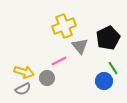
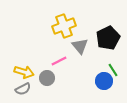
green line: moved 2 px down
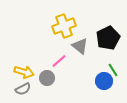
gray triangle: rotated 12 degrees counterclockwise
pink line: rotated 14 degrees counterclockwise
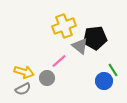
black pentagon: moved 13 px left; rotated 20 degrees clockwise
